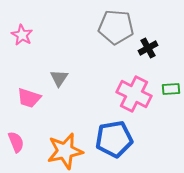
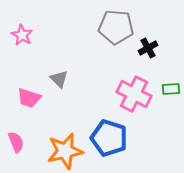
gray triangle: moved 1 px down; rotated 18 degrees counterclockwise
blue pentagon: moved 5 px left, 1 px up; rotated 27 degrees clockwise
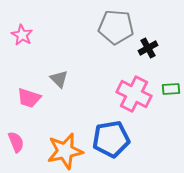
blue pentagon: moved 2 px right, 1 px down; rotated 27 degrees counterclockwise
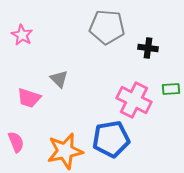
gray pentagon: moved 9 px left
black cross: rotated 36 degrees clockwise
pink cross: moved 6 px down
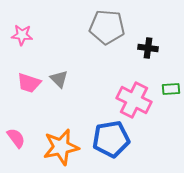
pink star: rotated 25 degrees counterclockwise
pink trapezoid: moved 15 px up
pink semicircle: moved 4 px up; rotated 15 degrees counterclockwise
orange star: moved 4 px left, 4 px up
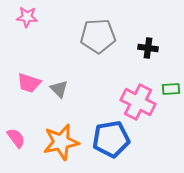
gray pentagon: moved 9 px left, 9 px down; rotated 8 degrees counterclockwise
pink star: moved 5 px right, 18 px up
gray triangle: moved 10 px down
pink cross: moved 4 px right, 2 px down
orange star: moved 5 px up
